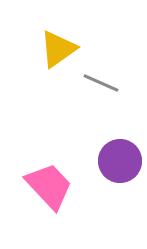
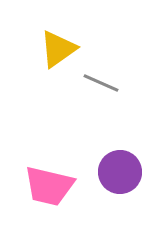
purple circle: moved 11 px down
pink trapezoid: rotated 146 degrees clockwise
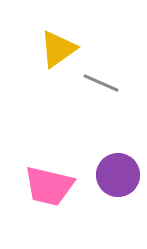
purple circle: moved 2 px left, 3 px down
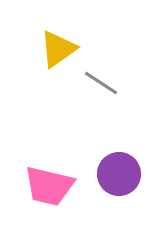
gray line: rotated 9 degrees clockwise
purple circle: moved 1 px right, 1 px up
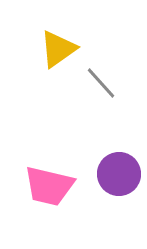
gray line: rotated 15 degrees clockwise
